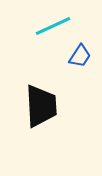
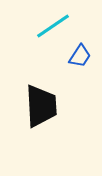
cyan line: rotated 9 degrees counterclockwise
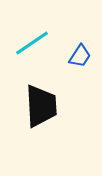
cyan line: moved 21 px left, 17 px down
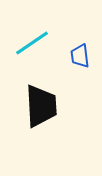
blue trapezoid: rotated 140 degrees clockwise
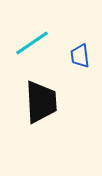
black trapezoid: moved 4 px up
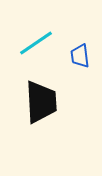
cyan line: moved 4 px right
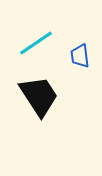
black trapezoid: moved 2 px left, 6 px up; rotated 30 degrees counterclockwise
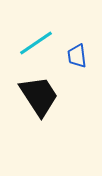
blue trapezoid: moved 3 px left
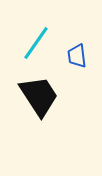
cyan line: rotated 21 degrees counterclockwise
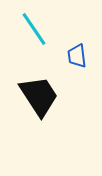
cyan line: moved 2 px left, 14 px up; rotated 69 degrees counterclockwise
